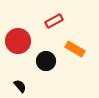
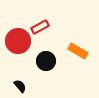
red rectangle: moved 14 px left, 6 px down
orange rectangle: moved 3 px right, 2 px down
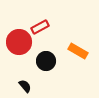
red circle: moved 1 px right, 1 px down
black semicircle: moved 5 px right
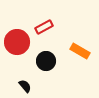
red rectangle: moved 4 px right
red circle: moved 2 px left
orange rectangle: moved 2 px right
